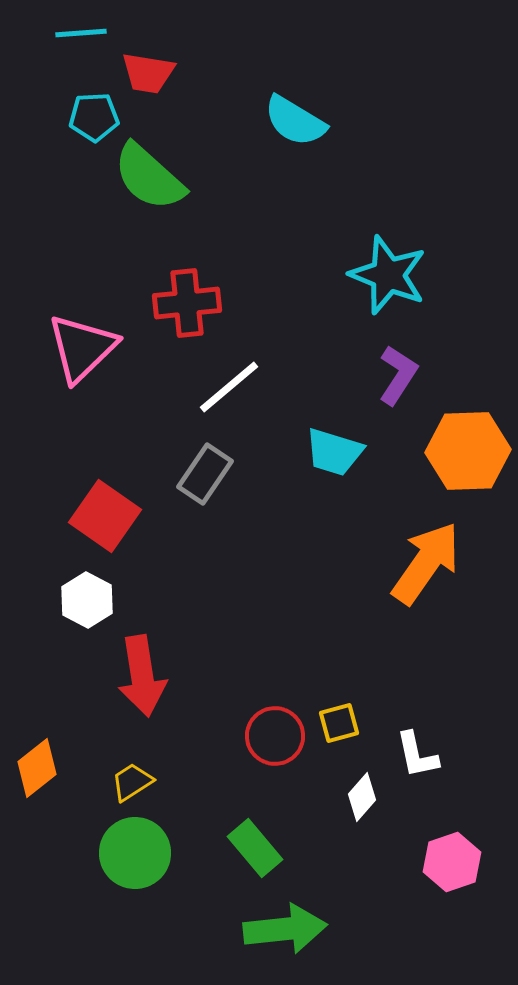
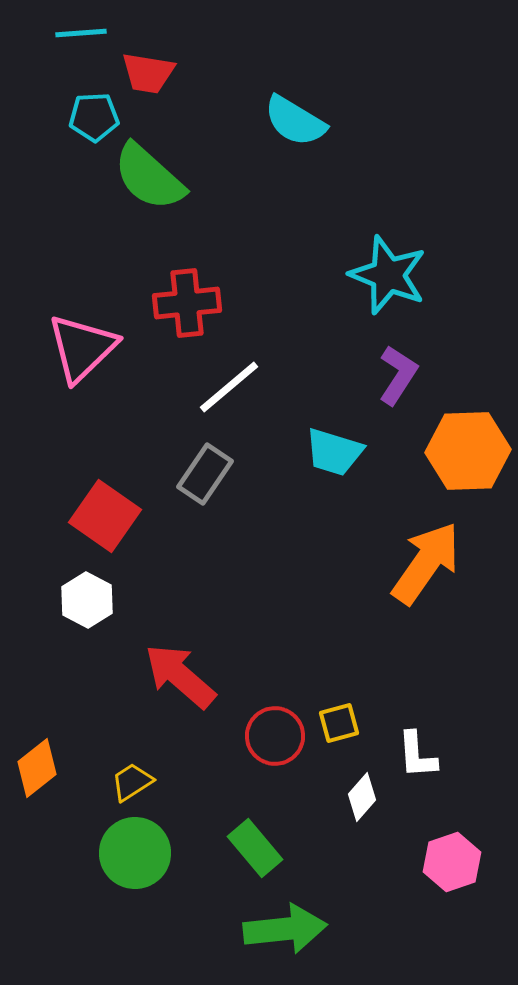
red arrow: moved 38 px right; rotated 140 degrees clockwise
white L-shape: rotated 8 degrees clockwise
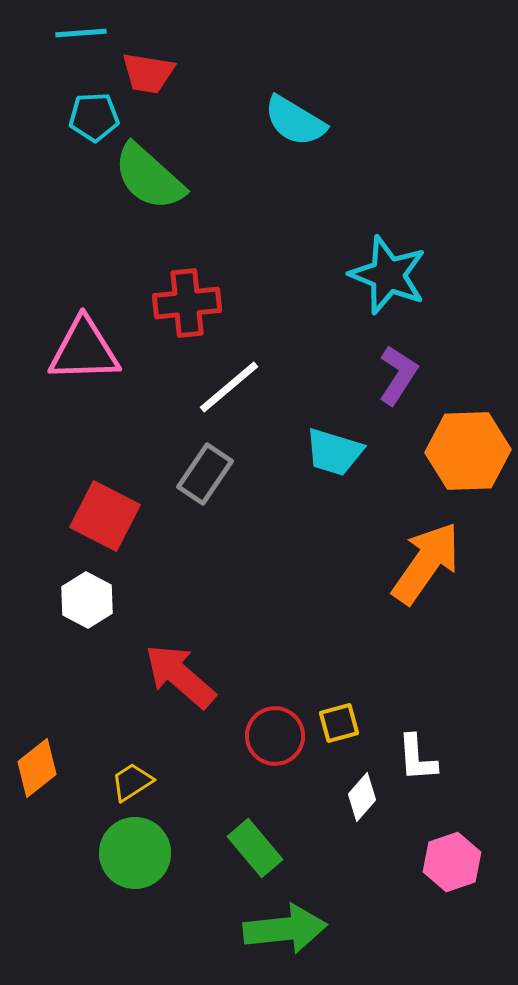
pink triangle: moved 2 px right, 2 px down; rotated 42 degrees clockwise
red square: rotated 8 degrees counterclockwise
white L-shape: moved 3 px down
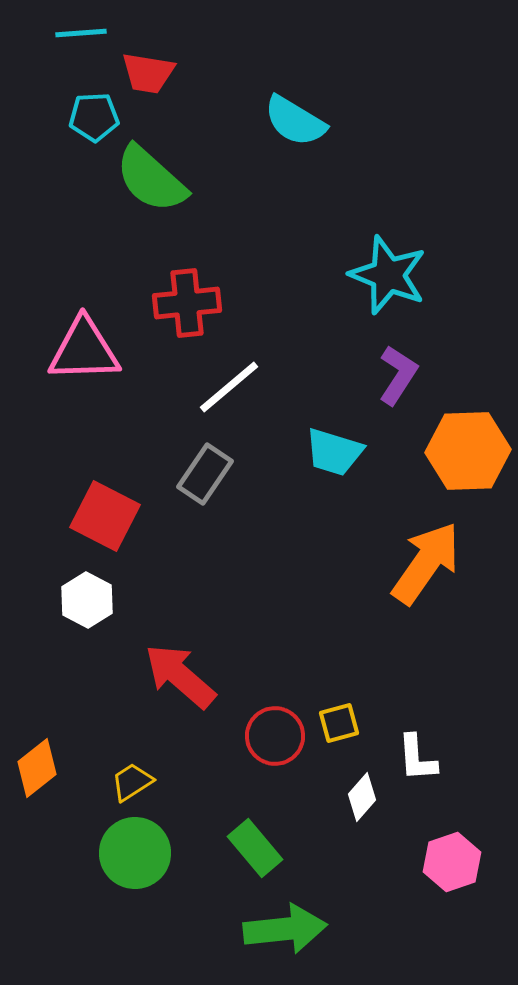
green semicircle: moved 2 px right, 2 px down
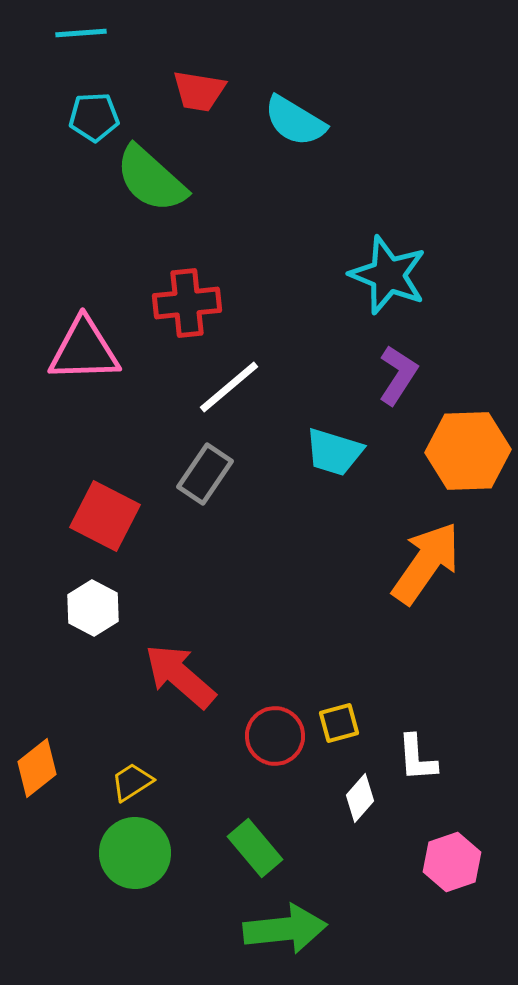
red trapezoid: moved 51 px right, 18 px down
white hexagon: moved 6 px right, 8 px down
white diamond: moved 2 px left, 1 px down
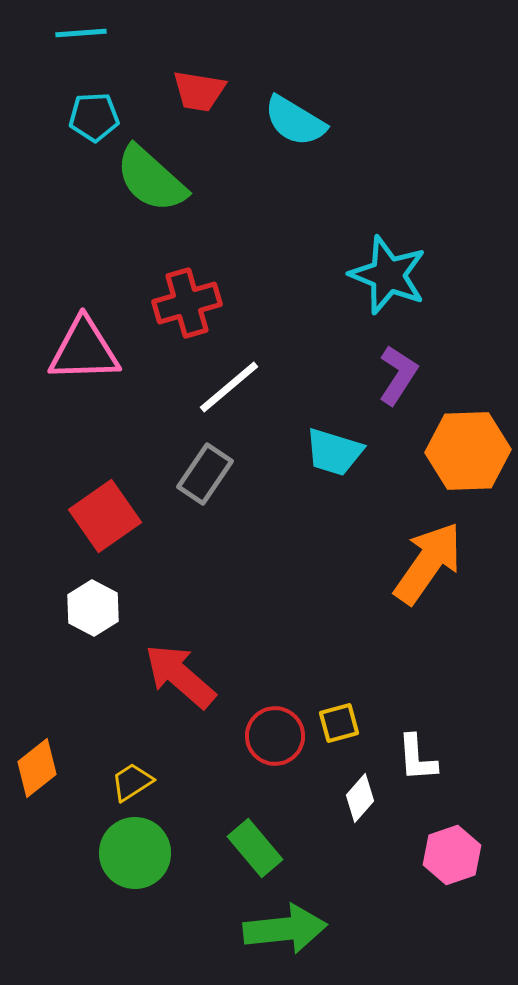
red cross: rotated 10 degrees counterclockwise
red square: rotated 28 degrees clockwise
orange arrow: moved 2 px right
pink hexagon: moved 7 px up
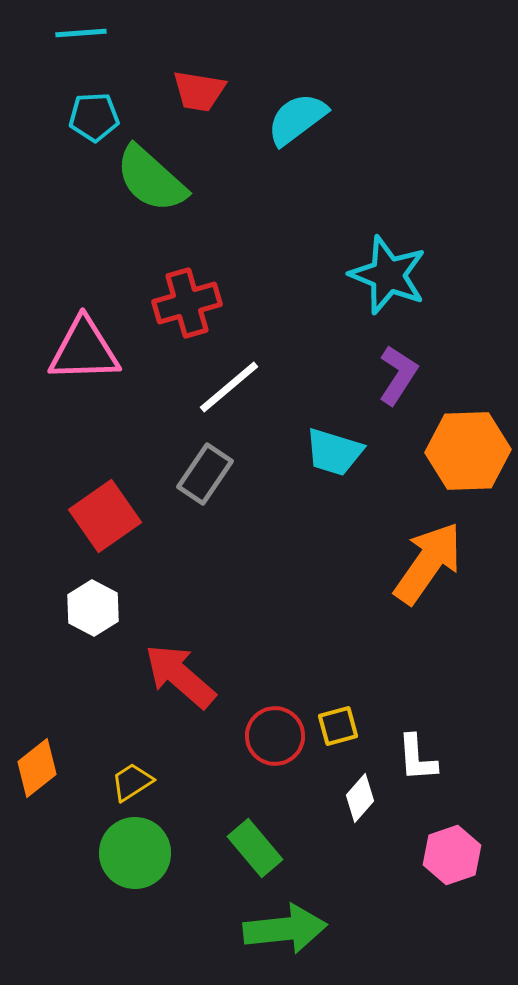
cyan semicircle: moved 2 px right, 2 px up; rotated 112 degrees clockwise
yellow square: moved 1 px left, 3 px down
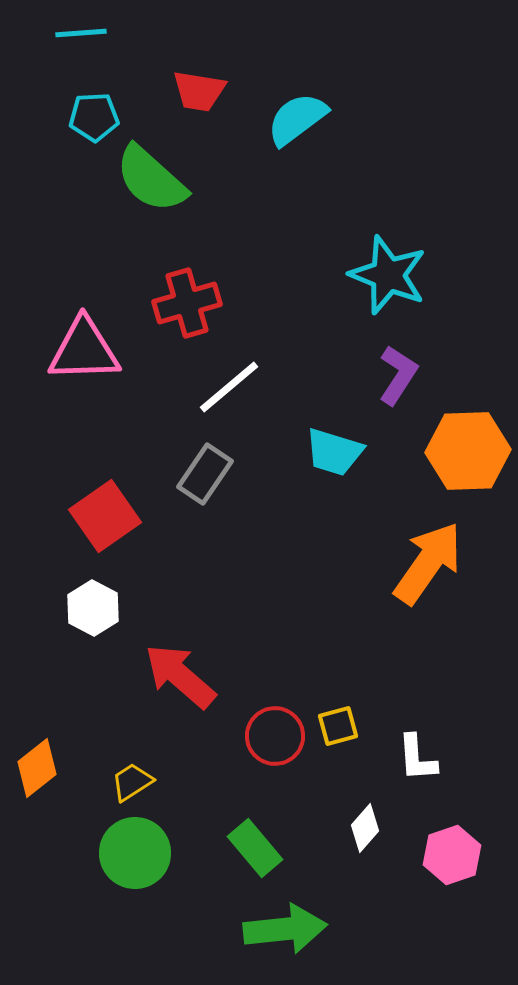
white diamond: moved 5 px right, 30 px down
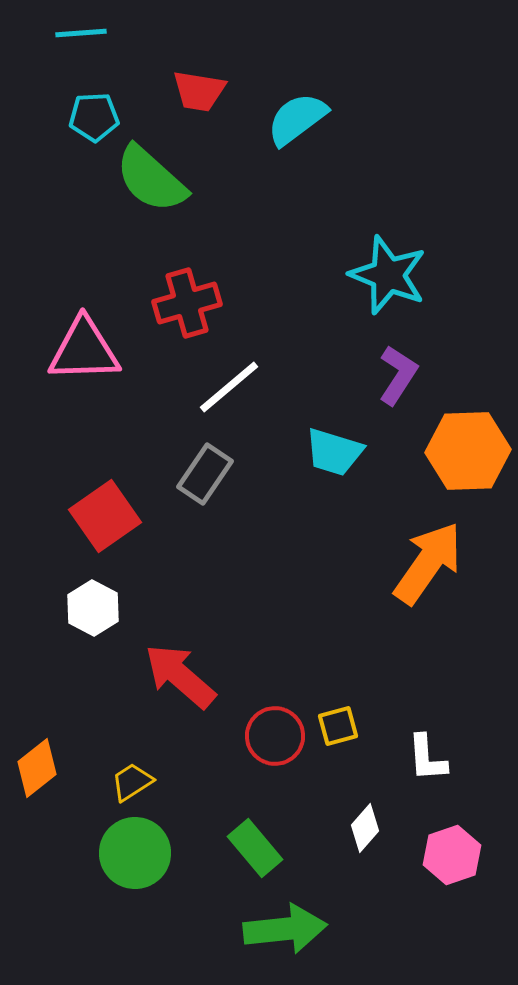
white L-shape: moved 10 px right
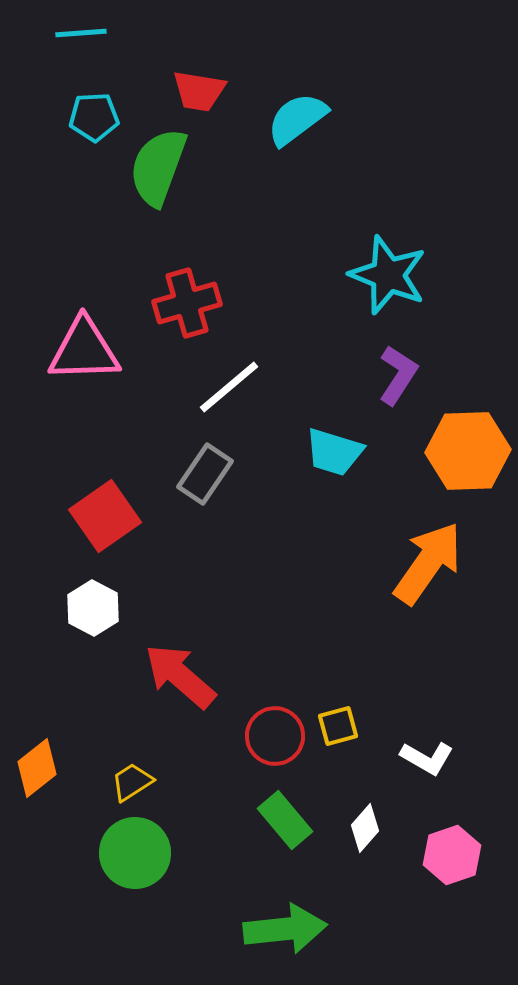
green semicircle: moved 7 px right, 12 px up; rotated 68 degrees clockwise
white L-shape: rotated 56 degrees counterclockwise
green rectangle: moved 30 px right, 28 px up
